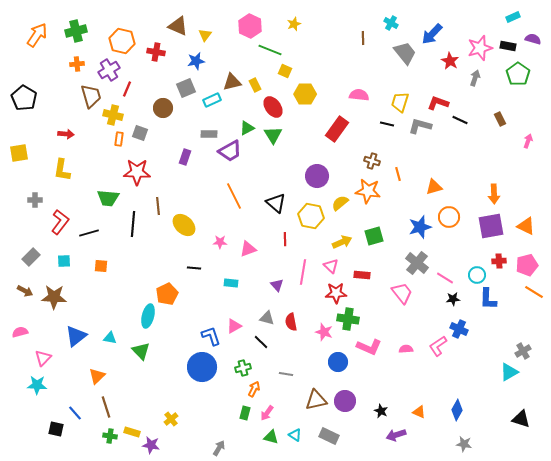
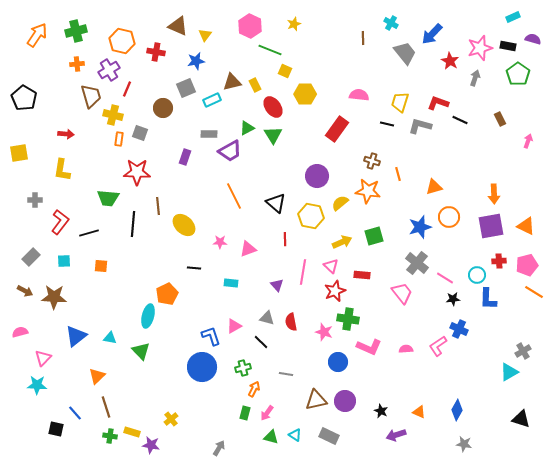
red star at (336, 293): moved 1 px left, 2 px up; rotated 20 degrees counterclockwise
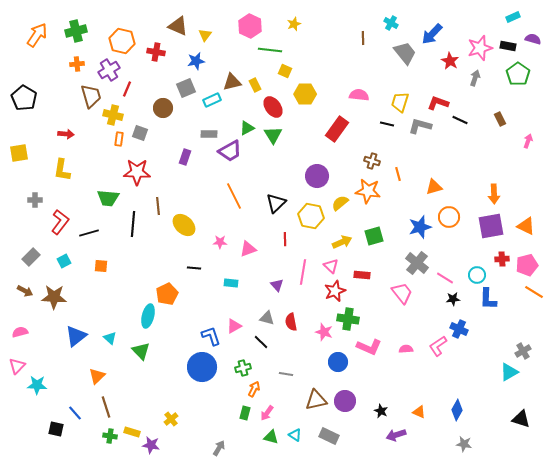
green line at (270, 50): rotated 15 degrees counterclockwise
black triangle at (276, 203): rotated 35 degrees clockwise
cyan square at (64, 261): rotated 24 degrees counterclockwise
red cross at (499, 261): moved 3 px right, 2 px up
cyan triangle at (110, 338): rotated 32 degrees clockwise
pink triangle at (43, 358): moved 26 px left, 8 px down
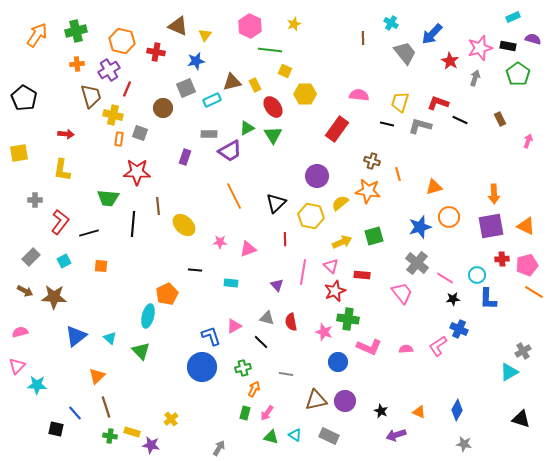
black line at (194, 268): moved 1 px right, 2 px down
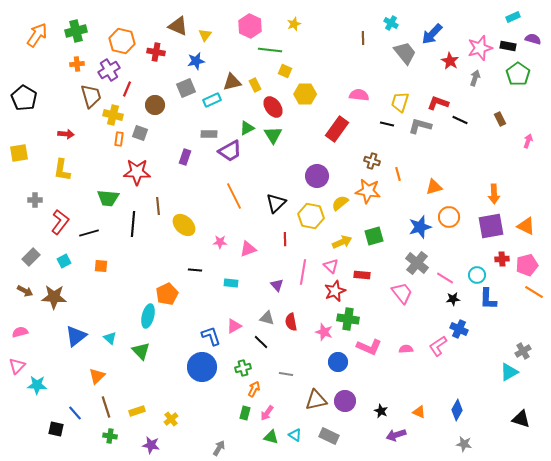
brown circle at (163, 108): moved 8 px left, 3 px up
yellow rectangle at (132, 432): moved 5 px right, 21 px up; rotated 35 degrees counterclockwise
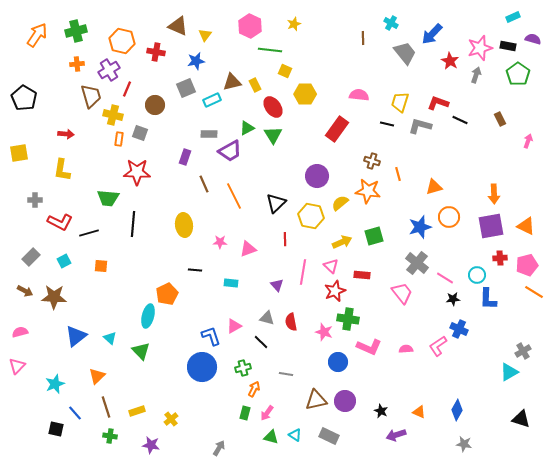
gray arrow at (475, 78): moved 1 px right, 3 px up
brown line at (158, 206): moved 46 px right, 22 px up; rotated 18 degrees counterclockwise
red L-shape at (60, 222): rotated 80 degrees clockwise
yellow ellipse at (184, 225): rotated 40 degrees clockwise
red cross at (502, 259): moved 2 px left, 1 px up
cyan star at (37, 385): moved 18 px right, 1 px up; rotated 24 degrees counterclockwise
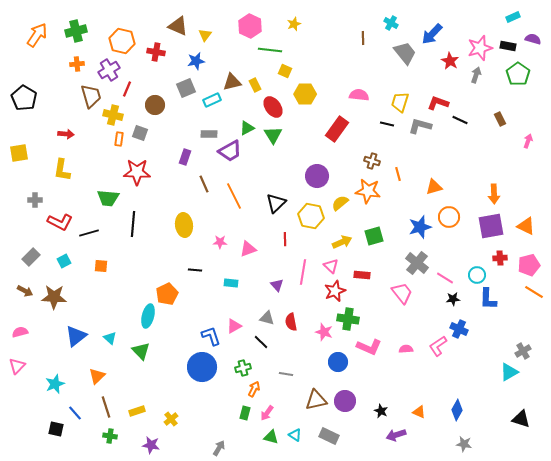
pink pentagon at (527, 265): moved 2 px right
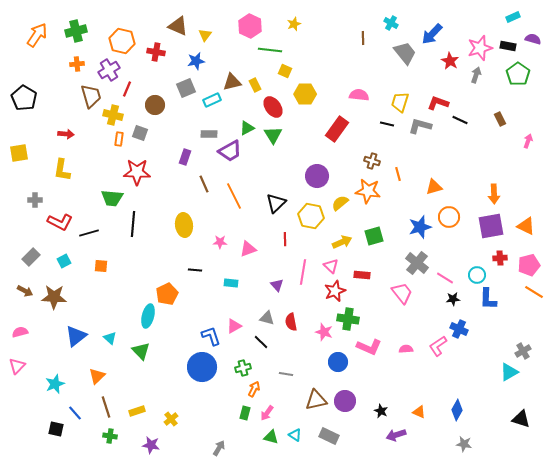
green trapezoid at (108, 198): moved 4 px right
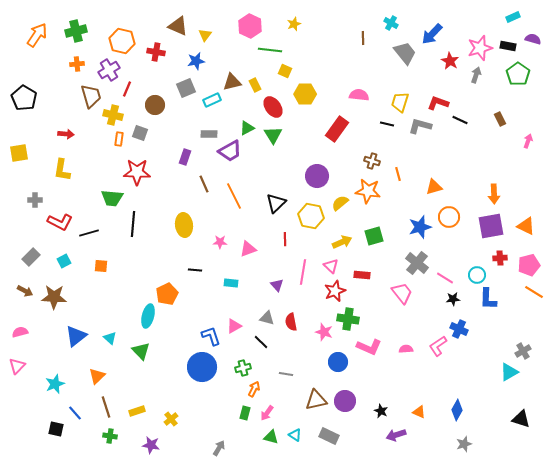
gray star at (464, 444): rotated 28 degrees counterclockwise
